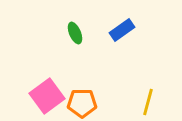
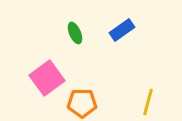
pink square: moved 18 px up
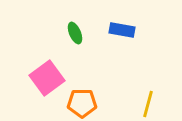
blue rectangle: rotated 45 degrees clockwise
yellow line: moved 2 px down
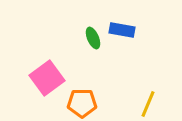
green ellipse: moved 18 px right, 5 px down
yellow line: rotated 8 degrees clockwise
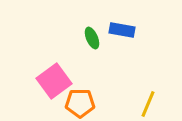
green ellipse: moved 1 px left
pink square: moved 7 px right, 3 px down
orange pentagon: moved 2 px left
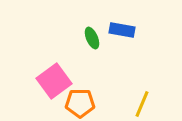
yellow line: moved 6 px left
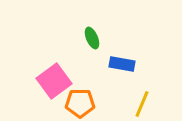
blue rectangle: moved 34 px down
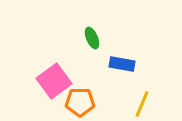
orange pentagon: moved 1 px up
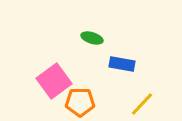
green ellipse: rotated 50 degrees counterclockwise
yellow line: rotated 20 degrees clockwise
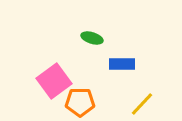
blue rectangle: rotated 10 degrees counterclockwise
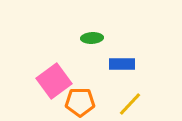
green ellipse: rotated 20 degrees counterclockwise
yellow line: moved 12 px left
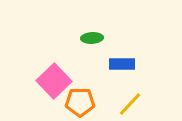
pink square: rotated 8 degrees counterclockwise
